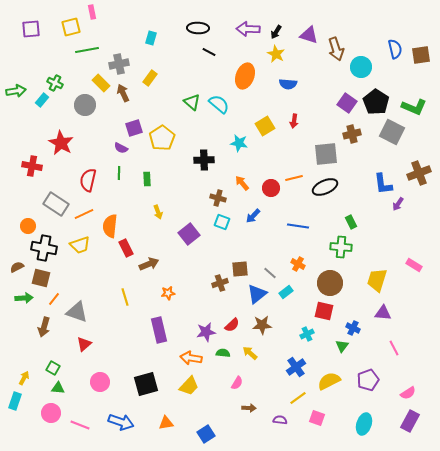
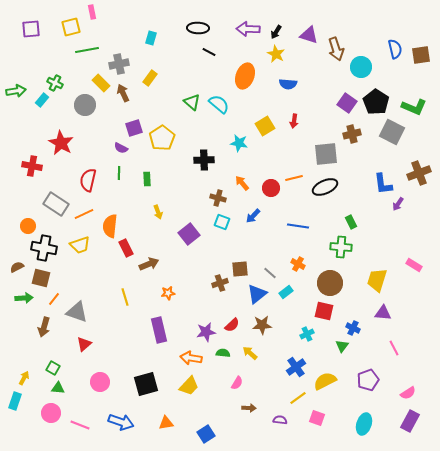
yellow semicircle at (329, 381): moved 4 px left
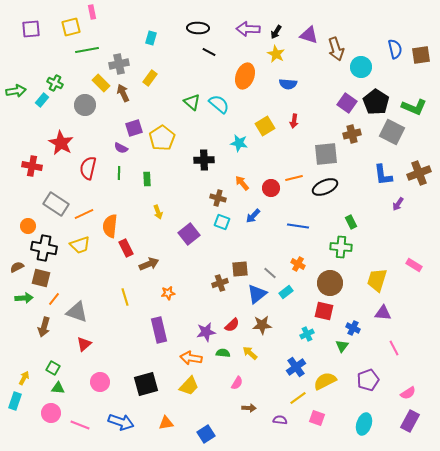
red semicircle at (88, 180): moved 12 px up
blue L-shape at (383, 184): moved 9 px up
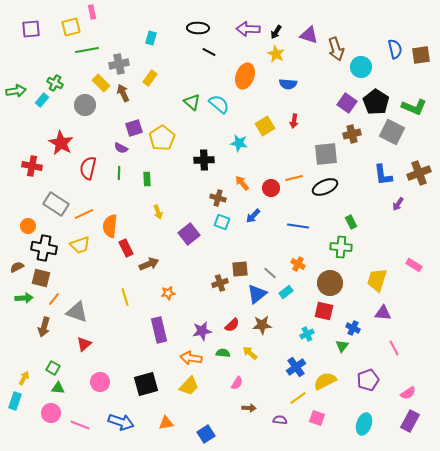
purple star at (206, 332): moved 4 px left, 1 px up
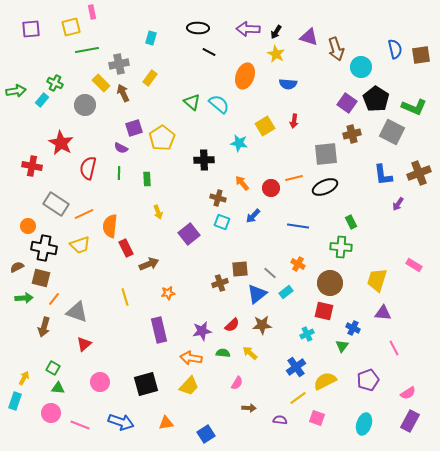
purple triangle at (309, 35): moved 2 px down
black pentagon at (376, 102): moved 3 px up
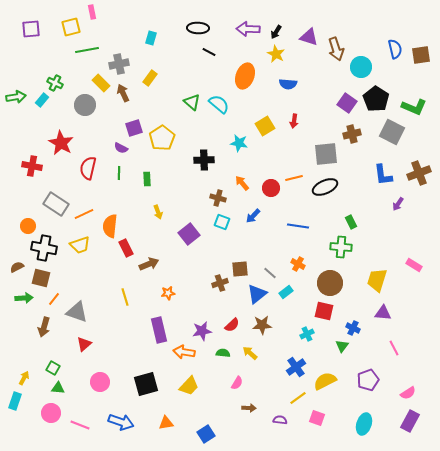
green arrow at (16, 91): moved 6 px down
orange arrow at (191, 358): moved 7 px left, 6 px up
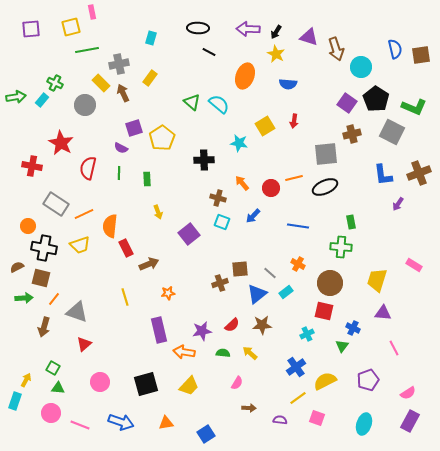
green rectangle at (351, 222): rotated 16 degrees clockwise
yellow arrow at (24, 378): moved 2 px right, 2 px down
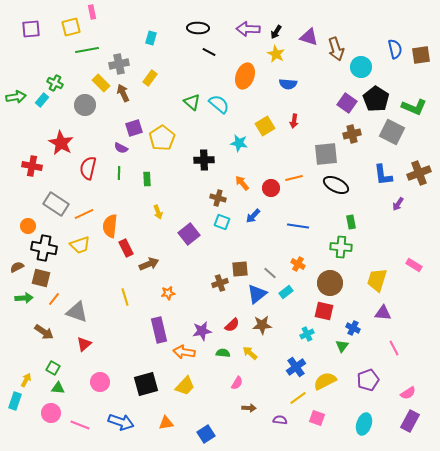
black ellipse at (325, 187): moved 11 px right, 2 px up; rotated 50 degrees clockwise
brown arrow at (44, 327): moved 5 px down; rotated 72 degrees counterclockwise
yellow trapezoid at (189, 386): moved 4 px left
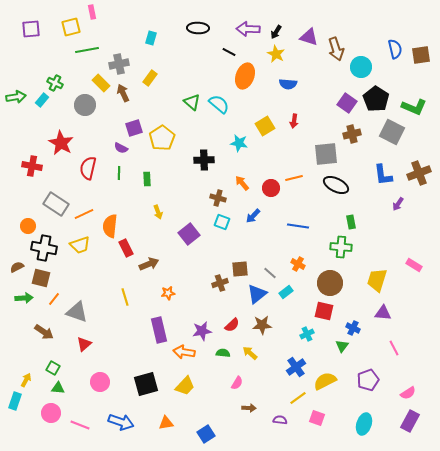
black line at (209, 52): moved 20 px right
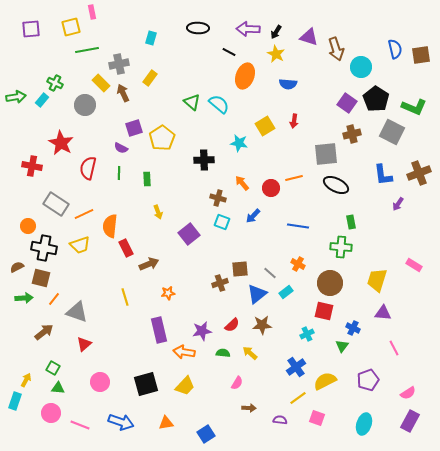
brown arrow at (44, 332): rotated 72 degrees counterclockwise
